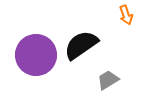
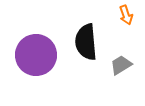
black semicircle: moved 5 px right, 3 px up; rotated 60 degrees counterclockwise
gray trapezoid: moved 13 px right, 15 px up
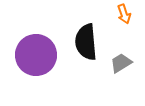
orange arrow: moved 2 px left, 1 px up
gray trapezoid: moved 2 px up
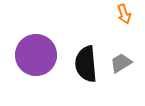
black semicircle: moved 22 px down
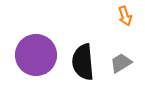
orange arrow: moved 1 px right, 2 px down
black semicircle: moved 3 px left, 2 px up
